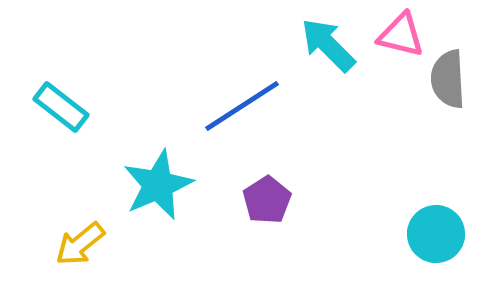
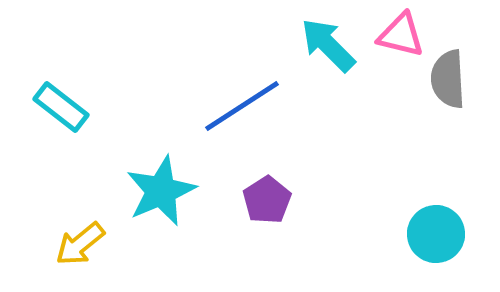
cyan star: moved 3 px right, 6 px down
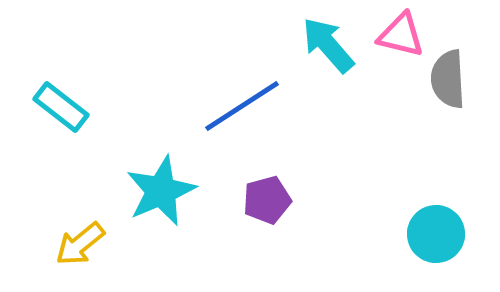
cyan arrow: rotated 4 degrees clockwise
purple pentagon: rotated 18 degrees clockwise
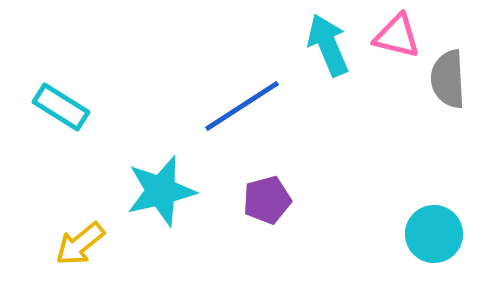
pink triangle: moved 4 px left, 1 px down
cyan arrow: rotated 18 degrees clockwise
cyan rectangle: rotated 6 degrees counterclockwise
cyan star: rotated 10 degrees clockwise
cyan circle: moved 2 px left
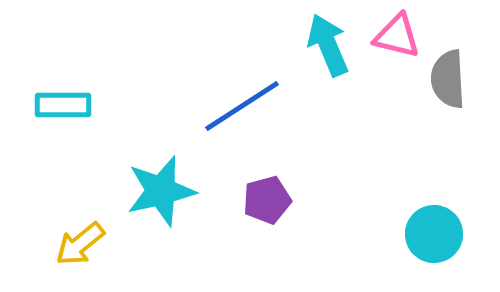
cyan rectangle: moved 2 px right, 2 px up; rotated 32 degrees counterclockwise
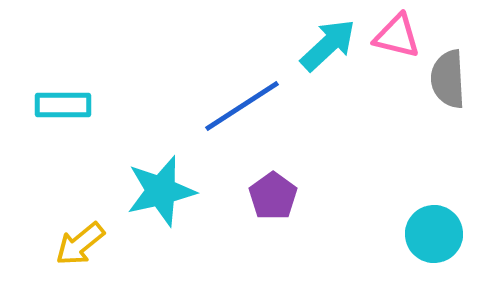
cyan arrow: rotated 70 degrees clockwise
purple pentagon: moved 6 px right, 4 px up; rotated 21 degrees counterclockwise
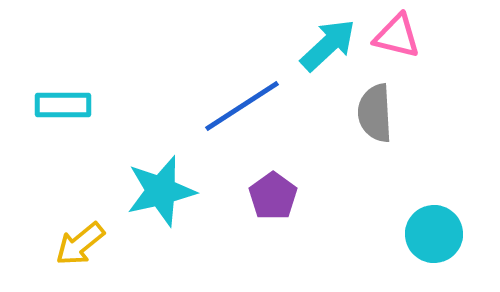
gray semicircle: moved 73 px left, 34 px down
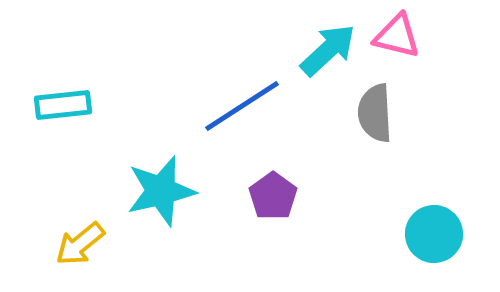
cyan arrow: moved 5 px down
cyan rectangle: rotated 6 degrees counterclockwise
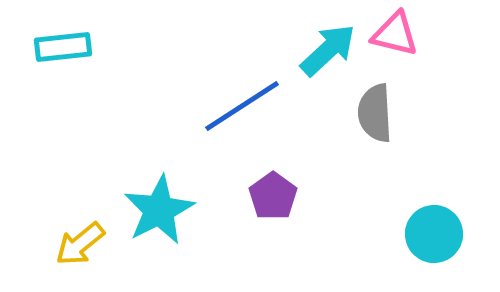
pink triangle: moved 2 px left, 2 px up
cyan rectangle: moved 58 px up
cyan star: moved 2 px left, 19 px down; rotated 14 degrees counterclockwise
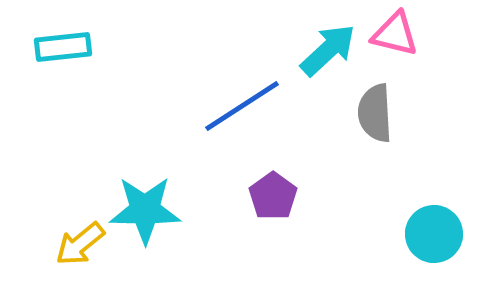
cyan star: moved 14 px left; rotated 28 degrees clockwise
